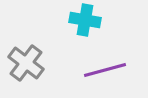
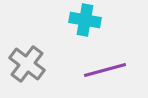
gray cross: moved 1 px right, 1 px down
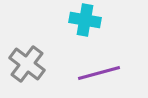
purple line: moved 6 px left, 3 px down
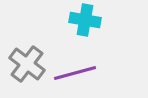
purple line: moved 24 px left
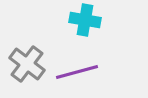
purple line: moved 2 px right, 1 px up
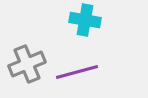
gray cross: rotated 30 degrees clockwise
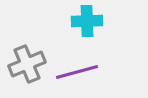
cyan cross: moved 2 px right, 1 px down; rotated 12 degrees counterclockwise
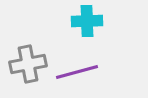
gray cross: moved 1 px right; rotated 12 degrees clockwise
